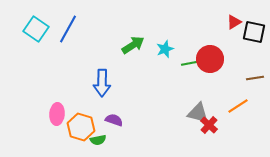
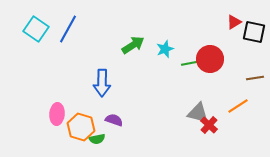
green semicircle: moved 1 px left, 1 px up
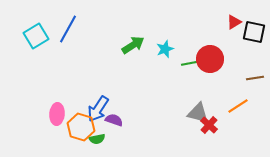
cyan square: moved 7 px down; rotated 25 degrees clockwise
blue arrow: moved 4 px left, 26 px down; rotated 32 degrees clockwise
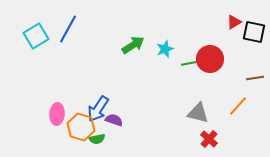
orange line: rotated 15 degrees counterclockwise
red cross: moved 14 px down
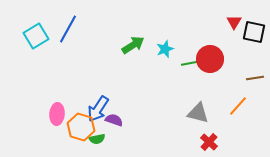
red triangle: rotated 28 degrees counterclockwise
red cross: moved 3 px down
